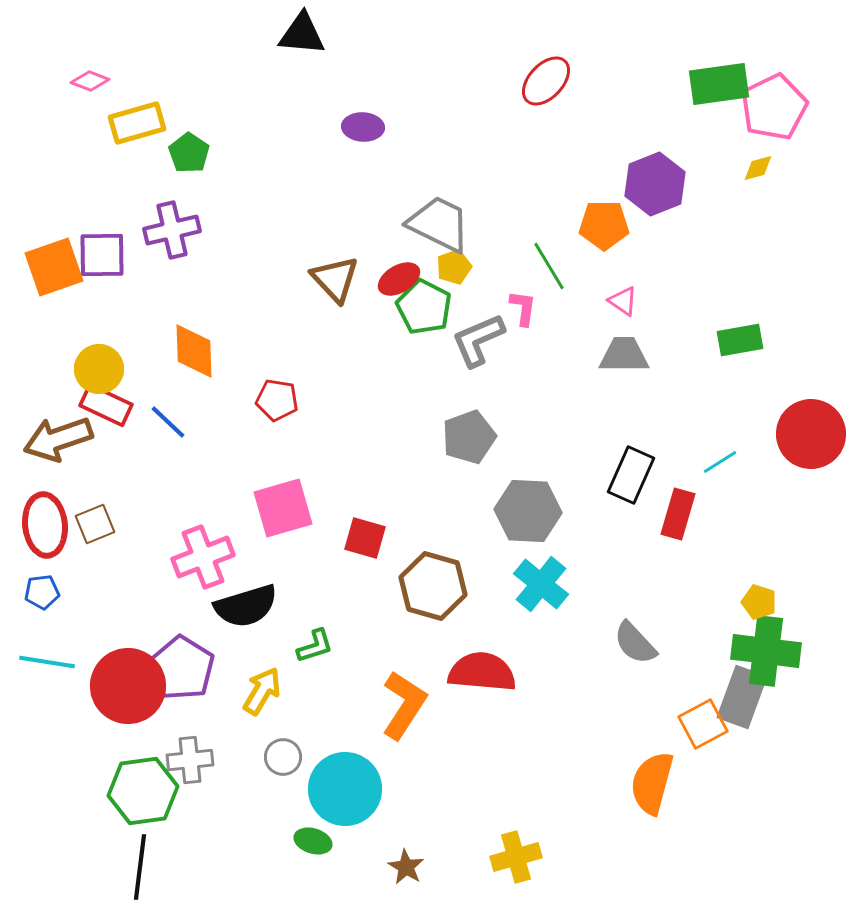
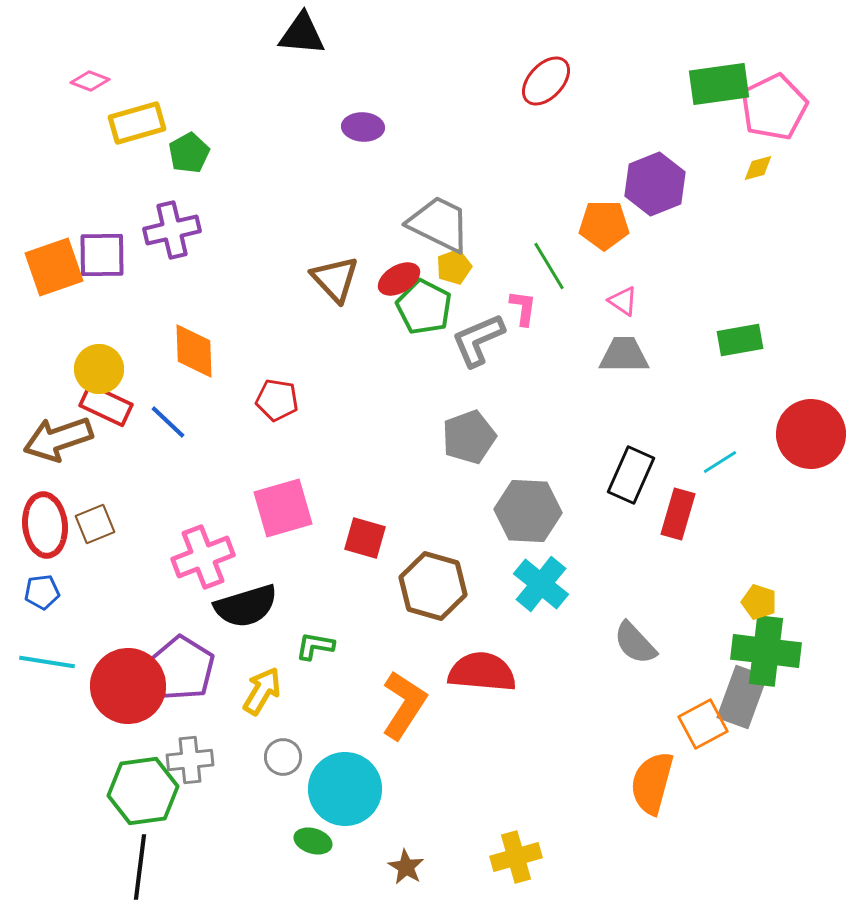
green pentagon at (189, 153): rotated 9 degrees clockwise
green L-shape at (315, 646): rotated 153 degrees counterclockwise
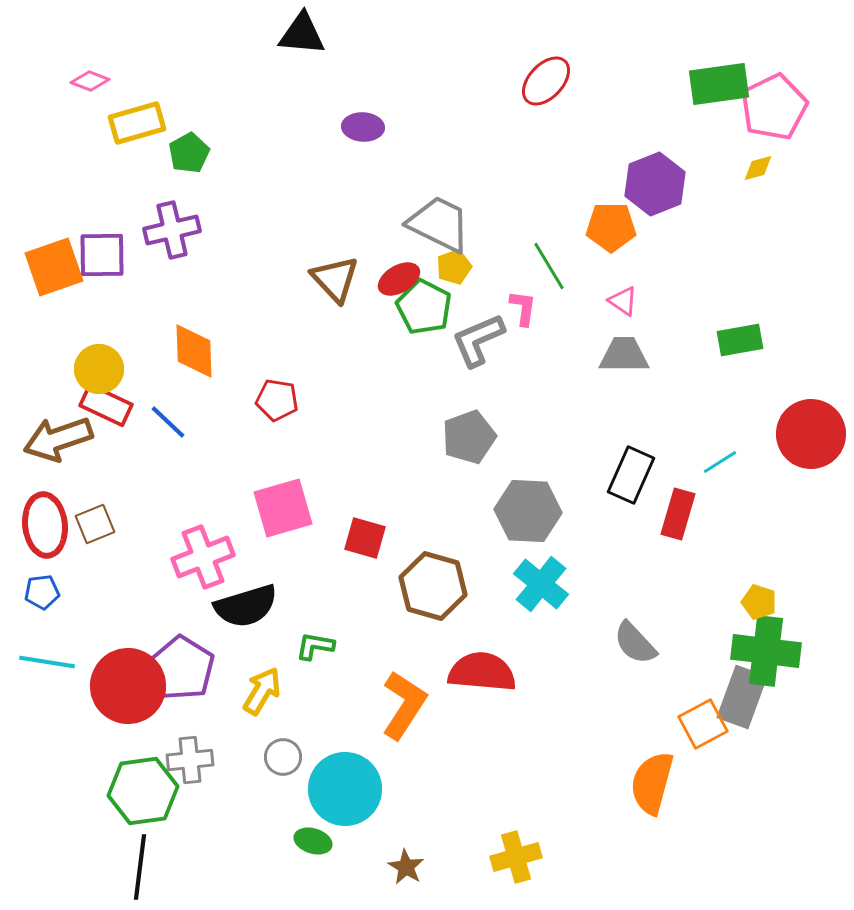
orange pentagon at (604, 225): moved 7 px right, 2 px down
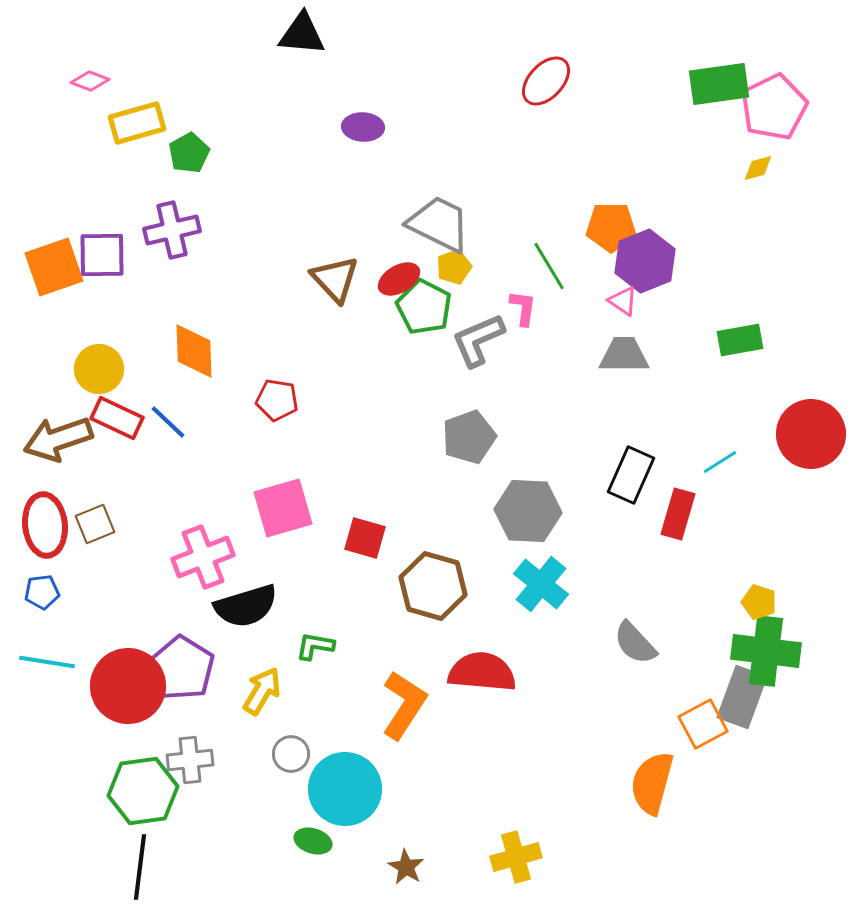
purple hexagon at (655, 184): moved 10 px left, 77 px down
red rectangle at (106, 405): moved 11 px right, 13 px down
gray circle at (283, 757): moved 8 px right, 3 px up
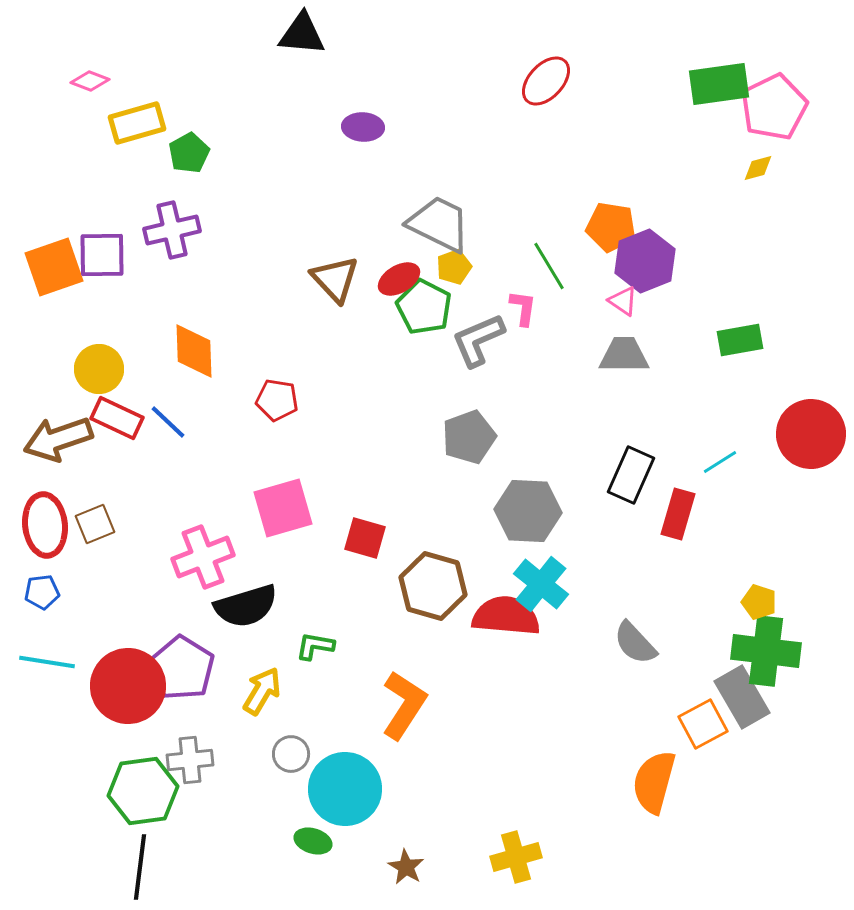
orange pentagon at (611, 227): rotated 9 degrees clockwise
red semicircle at (482, 672): moved 24 px right, 56 px up
gray rectangle at (742, 697): rotated 50 degrees counterclockwise
orange semicircle at (652, 783): moved 2 px right, 1 px up
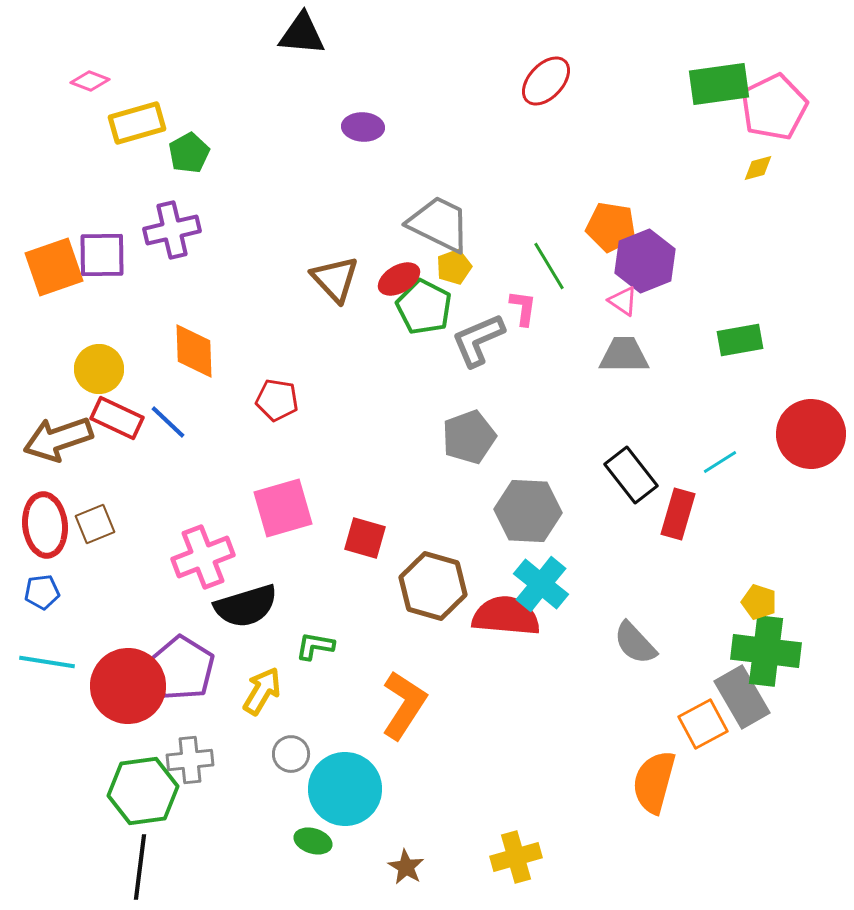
black rectangle at (631, 475): rotated 62 degrees counterclockwise
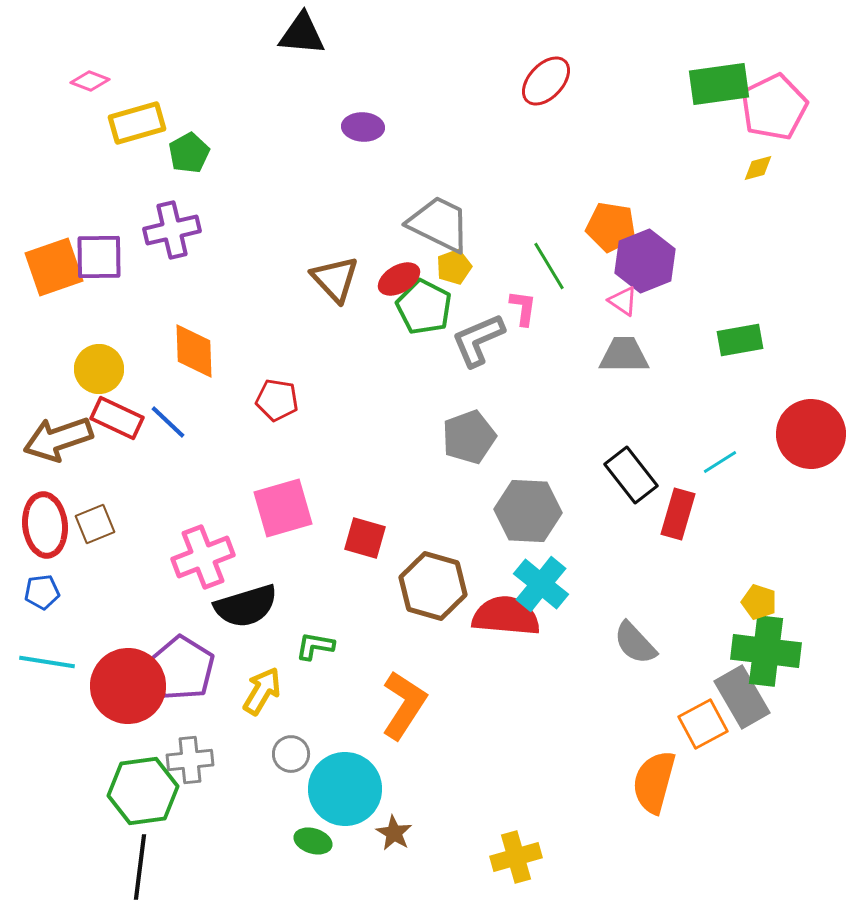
purple square at (102, 255): moved 3 px left, 2 px down
brown star at (406, 867): moved 12 px left, 34 px up
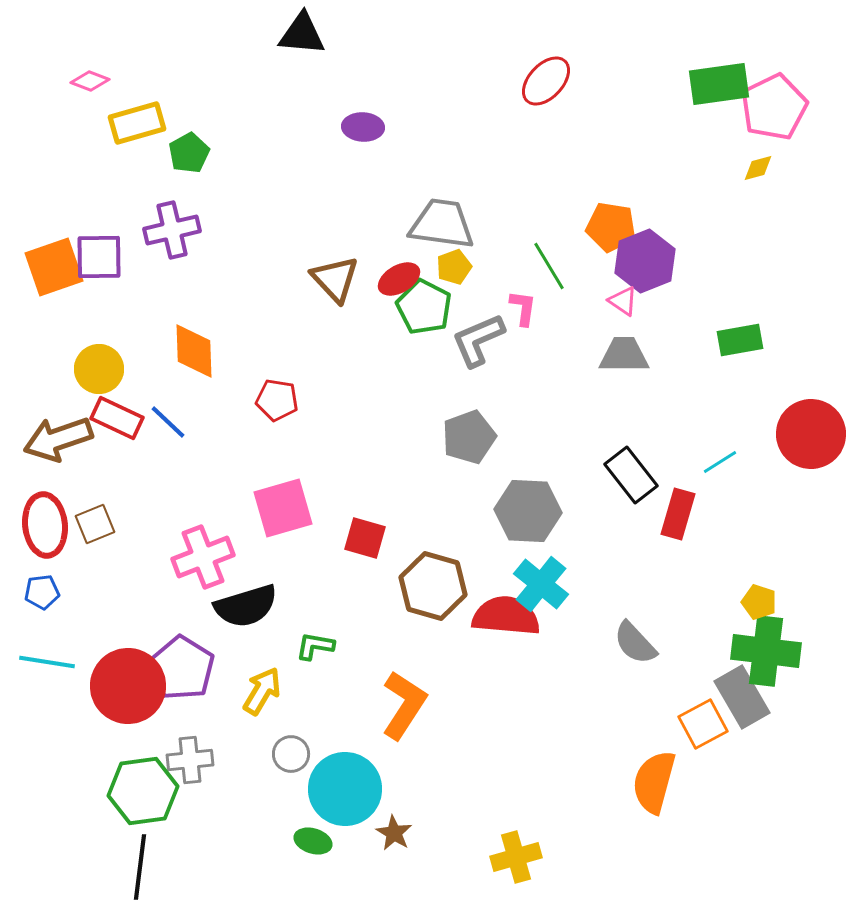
gray trapezoid at (439, 224): moved 3 px right; rotated 18 degrees counterclockwise
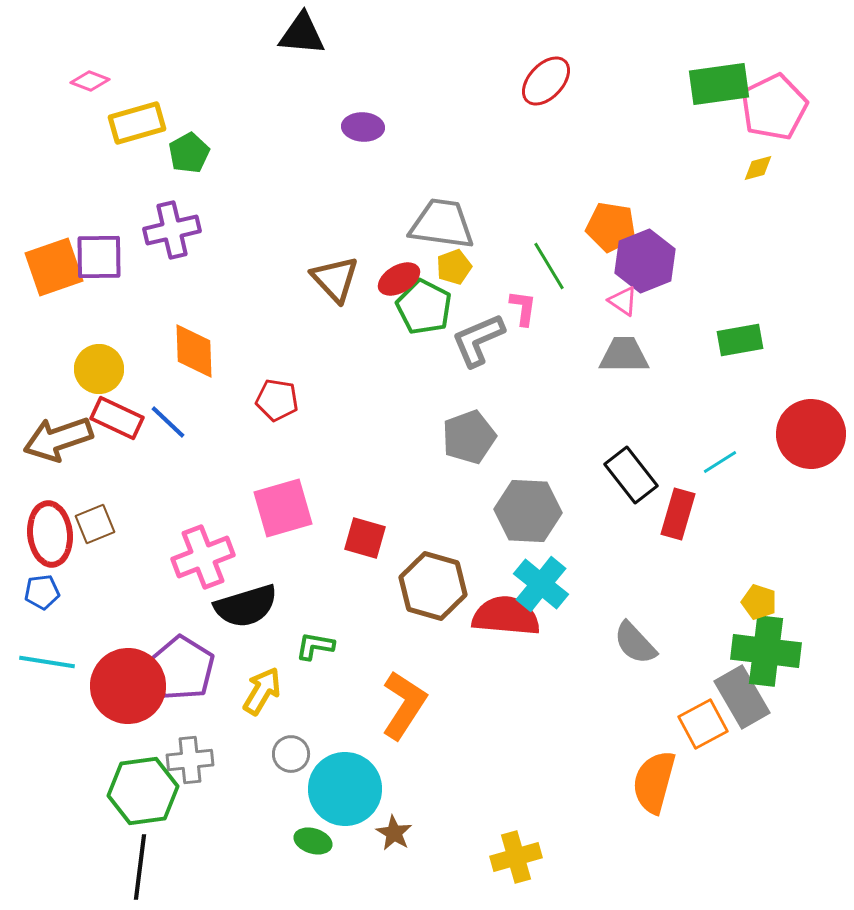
red ellipse at (45, 525): moved 5 px right, 9 px down
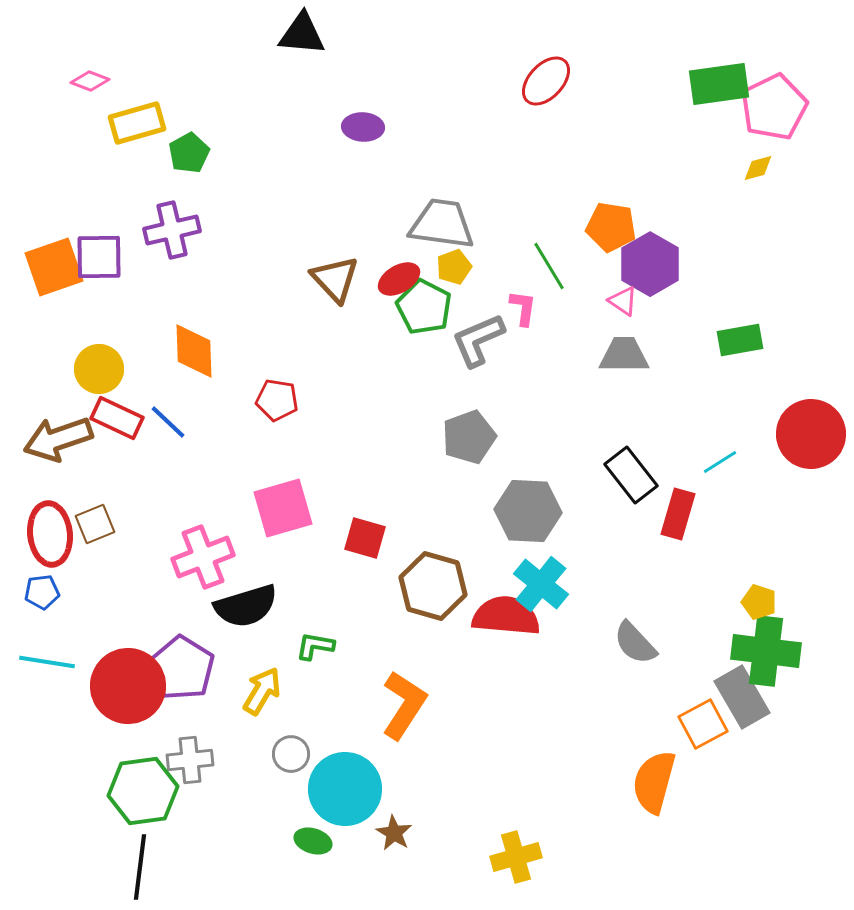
purple hexagon at (645, 261): moved 5 px right, 3 px down; rotated 8 degrees counterclockwise
